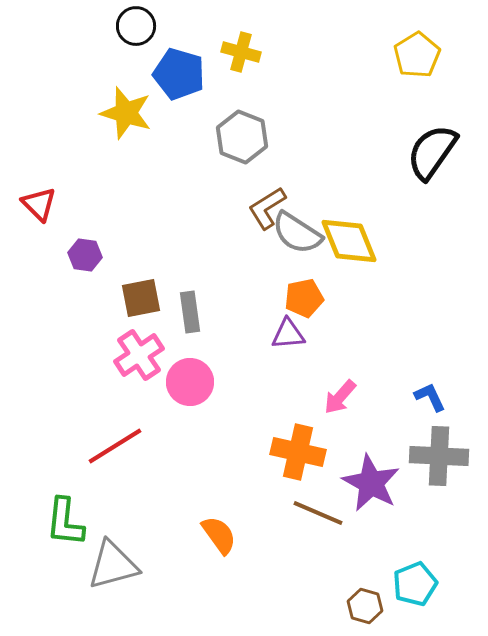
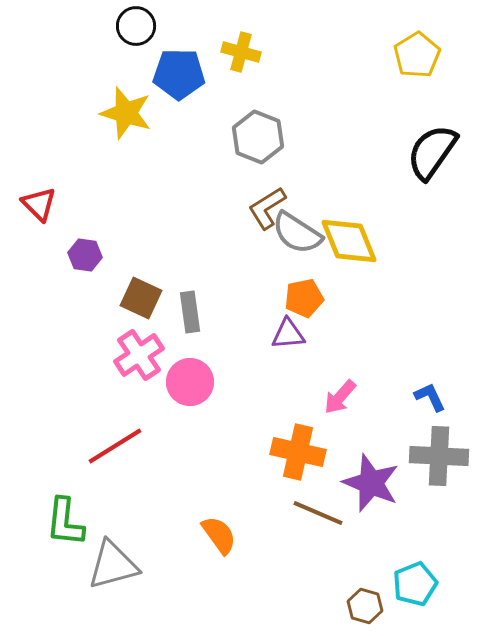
blue pentagon: rotated 15 degrees counterclockwise
gray hexagon: moved 16 px right
brown square: rotated 36 degrees clockwise
purple star: rotated 6 degrees counterclockwise
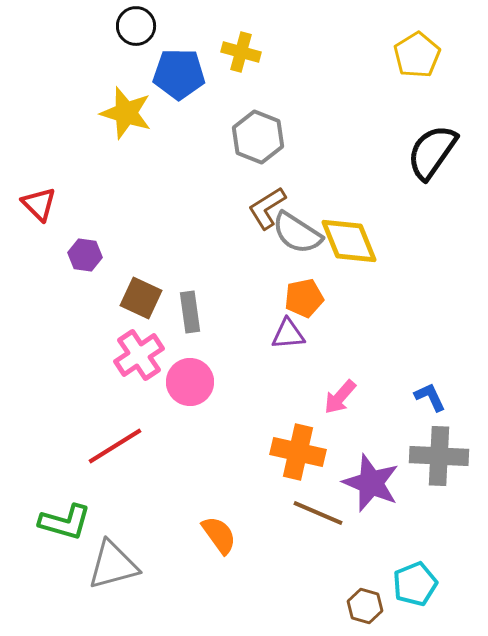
green L-shape: rotated 80 degrees counterclockwise
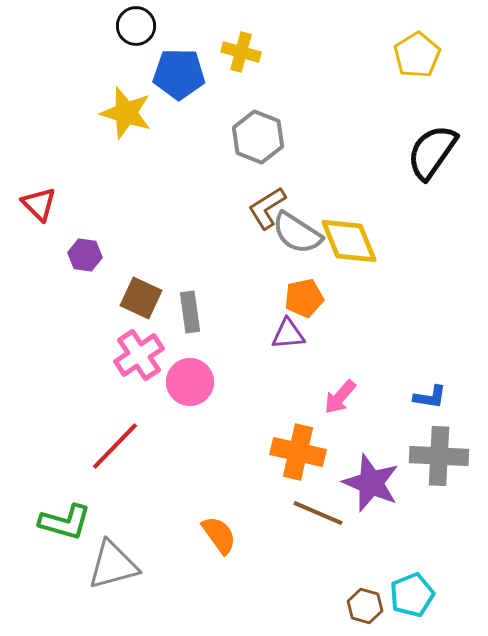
blue L-shape: rotated 124 degrees clockwise
red line: rotated 14 degrees counterclockwise
cyan pentagon: moved 3 px left, 11 px down
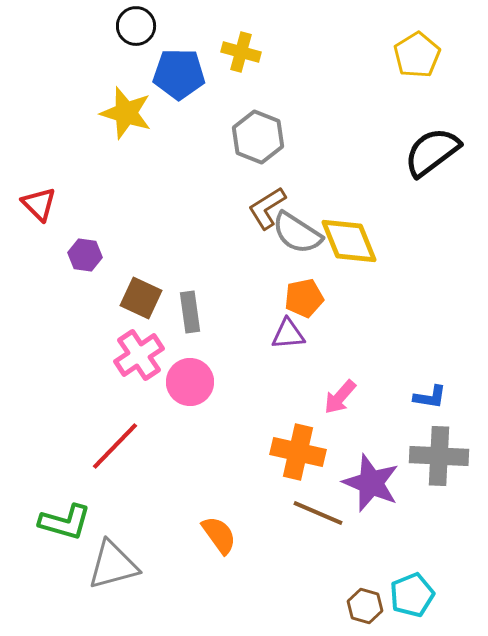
black semicircle: rotated 18 degrees clockwise
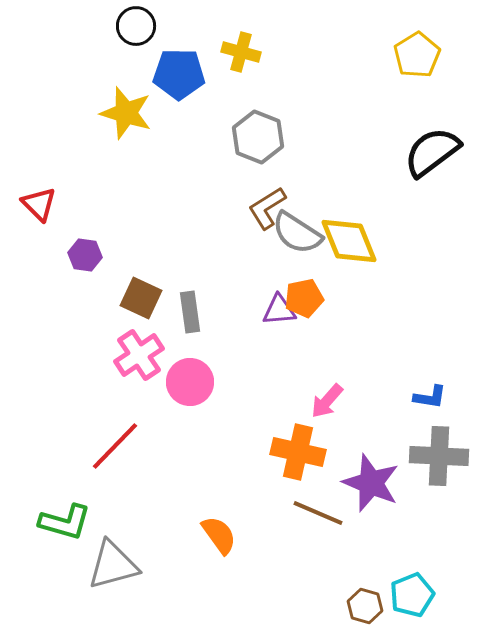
purple triangle: moved 9 px left, 24 px up
pink arrow: moved 13 px left, 4 px down
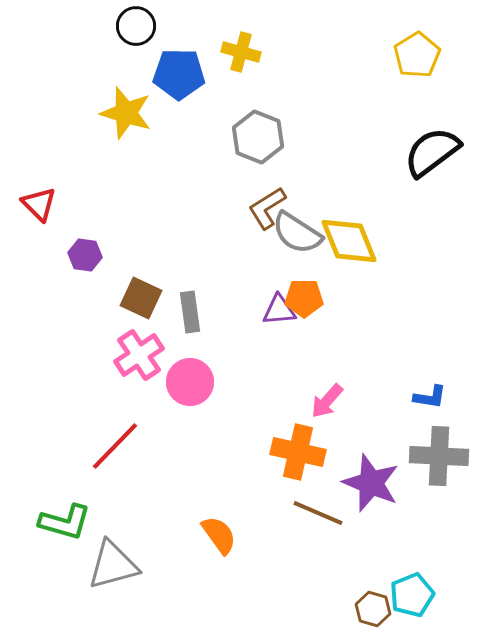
orange pentagon: rotated 12 degrees clockwise
brown hexagon: moved 8 px right, 3 px down
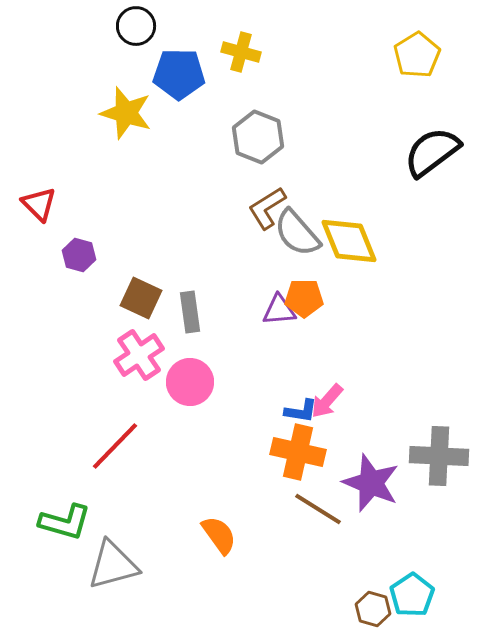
gray semicircle: rotated 16 degrees clockwise
purple hexagon: moved 6 px left; rotated 8 degrees clockwise
blue L-shape: moved 129 px left, 14 px down
brown line: moved 4 px up; rotated 9 degrees clockwise
cyan pentagon: rotated 12 degrees counterclockwise
